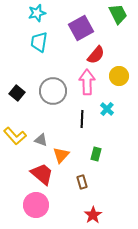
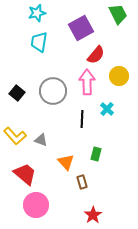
orange triangle: moved 5 px right, 7 px down; rotated 24 degrees counterclockwise
red trapezoid: moved 17 px left
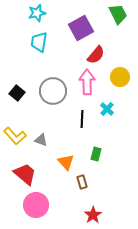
yellow circle: moved 1 px right, 1 px down
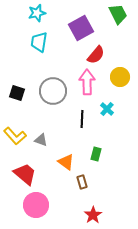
black square: rotated 21 degrees counterclockwise
orange triangle: rotated 12 degrees counterclockwise
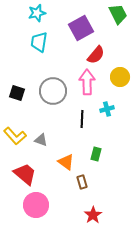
cyan cross: rotated 32 degrees clockwise
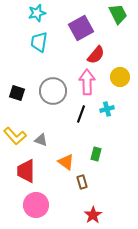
black line: moved 1 px left, 5 px up; rotated 18 degrees clockwise
red trapezoid: moved 1 px right, 3 px up; rotated 130 degrees counterclockwise
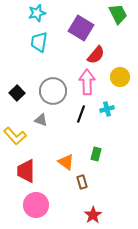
purple square: rotated 30 degrees counterclockwise
black square: rotated 28 degrees clockwise
gray triangle: moved 20 px up
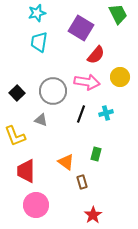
pink arrow: rotated 100 degrees clockwise
cyan cross: moved 1 px left, 4 px down
yellow L-shape: rotated 20 degrees clockwise
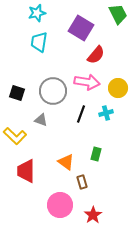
yellow circle: moved 2 px left, 11 px down
black square: rotated 28 degrees counterclockwise
yellow L-shape: rotated 25 degrees counterclockwise
pink circle: moved 24 px right
